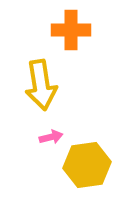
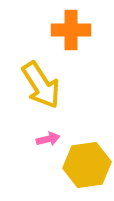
yellow arrow: rotated 24 degrees counterclockwise
pink arrow: moved 3 px left, 2 px down
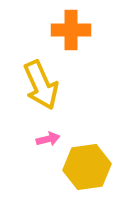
yellow arrow: rotated 9 degrees clockwise
yellow hexagon: moved 2 px down
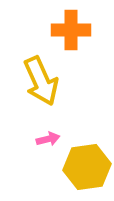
yellow arrow: moved 4 px up
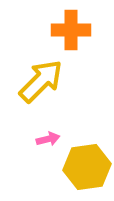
yellow arrow: rotated 111 degrees counterclockwise
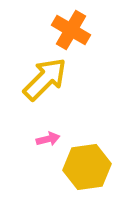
orange cross: rotated 30 degrees clockwise
yellow arrow: moved 4 px right, 2 px up
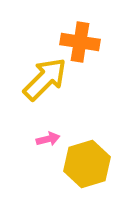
orange cross: moved 9 px right, 12 px down; rotated 21 degrees counterclockwise
yellow hexagon: moved 3 px up; rotated 9 degrees counterclockwise
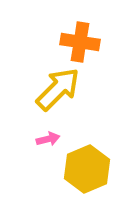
yellow arrow: moved 13 px right, 10 px down
yellow hexagon: moved 5 px down; rotated 6 degrees counterclockwise
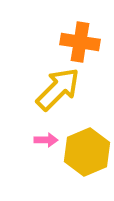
pink arrow: moved 2 px left, 1 px down; rotated 15 degrees clockwise
yellow hexagon: moved 17 px up
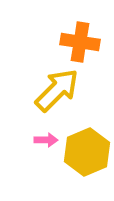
yellow arrow: moved 1 px left, 1 px down
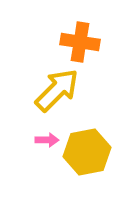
pink arrow: moved 1 px right
yellow hexagon: rotated 12 degrees clockwise
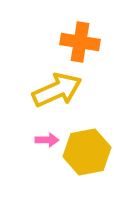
yellow arrow: rotated 21 degrees clockwise
